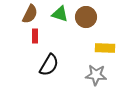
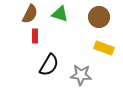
brown circle: moved 13 px right
yellow rectangle: moved 1 px left; rotated 18 degrees clockwise
gray star: moved 15 px left
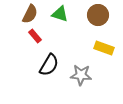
brown circle: moved 1 px left, 2 px up
red rectangle: rotated 40 degrees counterclockwise
